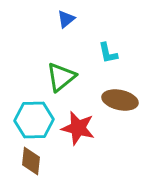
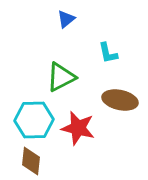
green triangle: rotated 12 degrees clockwise
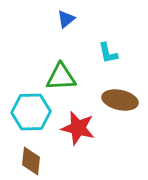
green triangle: rotated 24 degrees clockwise
cyan hexagon: moved 3 px left, 8 px up
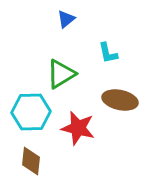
green triangle: moved 3 px up; rotated 28 degrees counterclockwise
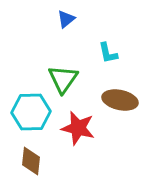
green triangle: moved 2 px right, 5 px down; rotated 24 degrees counterclockwise
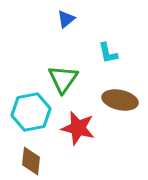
cyan hexagon: rotated 9 degrees counterclockwise
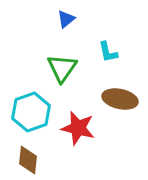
cyan L-shape: moved 1 px up
green triangle: moved 1 px left, 11 px up
brown ellipse: moved 1 px up
cyan hexagon: rotated 9 degrees counterclockwise
brown diamond: moved 3 px left, 1 px up
